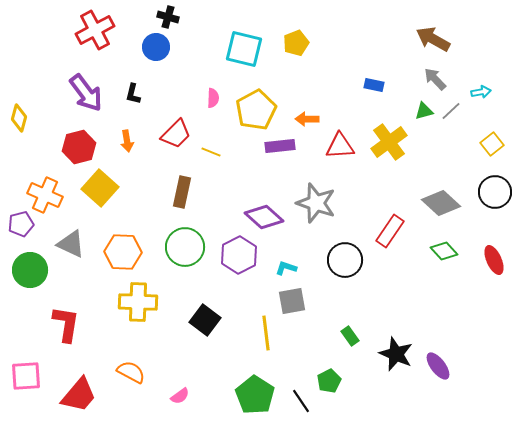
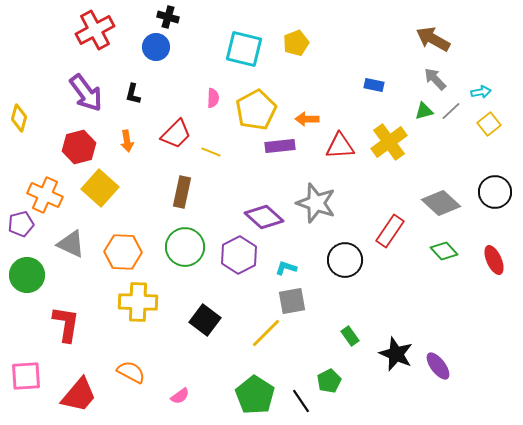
yellow square at (492, 144): moved 3 px left, 20 px up
green circle at (30, 270): moved 3 px left, 5 px down
yellow line at (266, 333): rotated 52 degrees clockwise
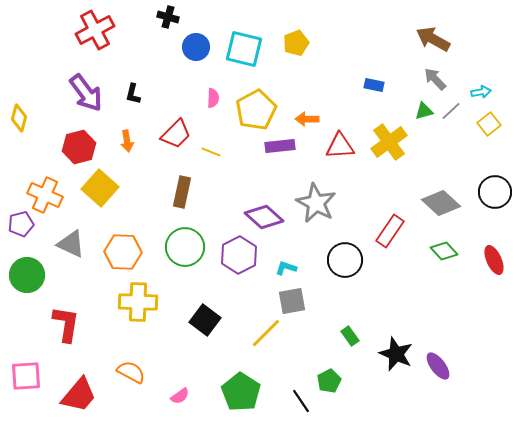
blue circle at (156, 47): moved 40 px right
gray star at (316, 203): rotated 9 degrees clockwise
green pentagon at (255, 395): moved 14 px left, 3 px up
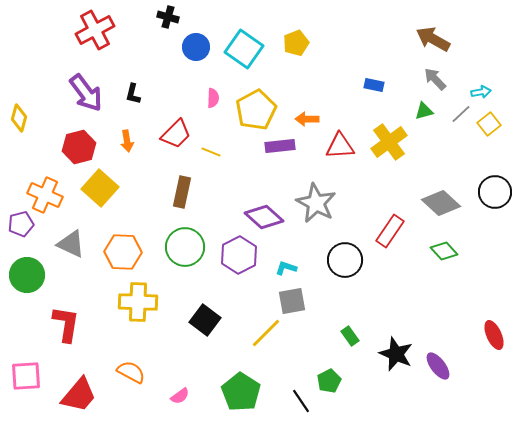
cyan square at (244, 49): rotated 21 degrees clockwise
gray line at (451, 111): moved 10 px right, 3 px down
red ellipse at (494, 260): moved 75 px down
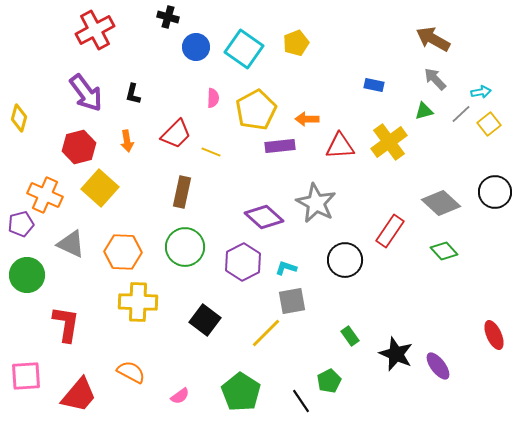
purple hexagon at (239, 255): moved 4 px right, 7 px down
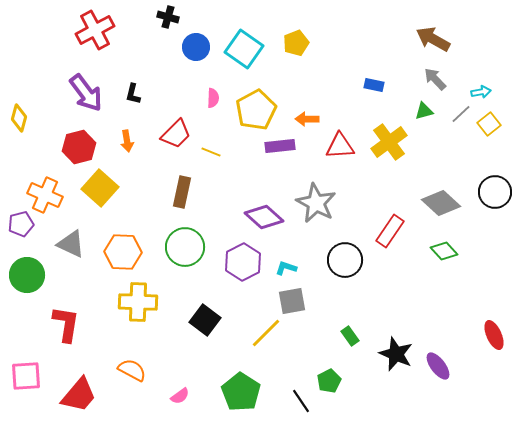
orange semicircle at (131, 372): moved 1 px right, 2 px up
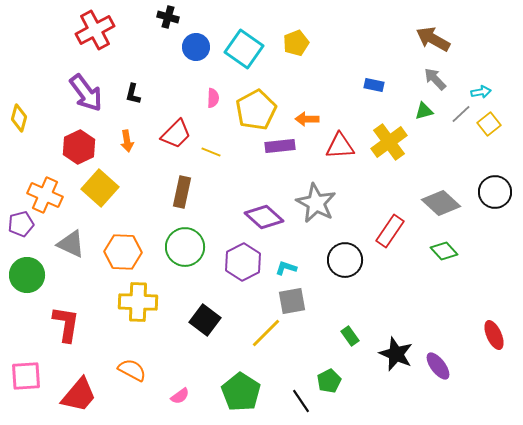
red hexagon at (79, 147): rotated 12 degrees counterclockwise
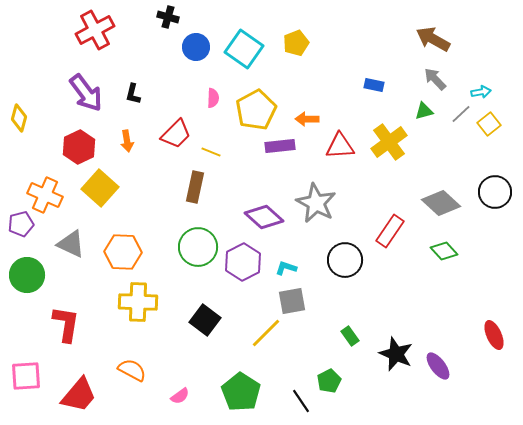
brown rectangle at (182, 192): moved 13 px right, 5 px up
green circle at (185, 247): moved 13 px right
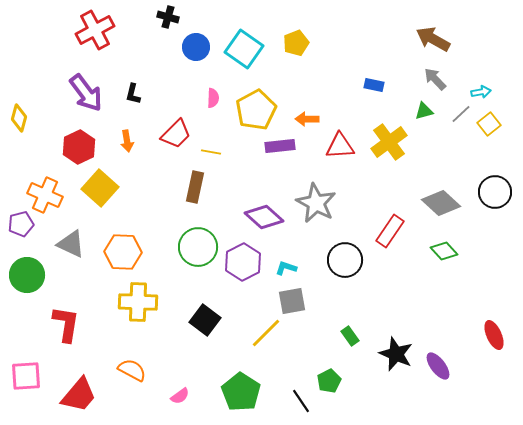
yellow line at (211, 152): rotated 12 degrees counterclockwise
